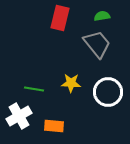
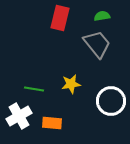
yellow star: moved 1 px down; rotated 12 degrees counterclockwise
white circle: moved 3 px right, 9 px down
orange rectangle: moved 2 px left, 3 px up
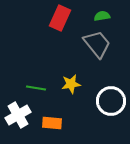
red rectangle: rotated 10 degrees clockwise
green line: moved 2 px right, 1 px up
white cross: moved 1 px left, 1 px up
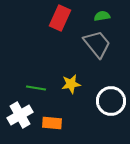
white cross: moved 2 px right
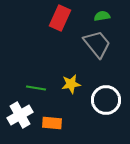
white circle: moved 5 px left, 1 px up
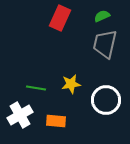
green semicircle: rotated 14 degrees counterclockwise
gray trapezoid: moved 8 px right; rotated 128 degrees counterclockwise
orange rectangle: moved 4 px right, 2 px up
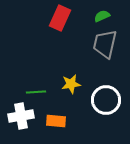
green line: moved 4 px down; rotated 12 degrees counterclockwise
white cross: moved 1 px right, 1 px down; rotated 20 degrees clockwise
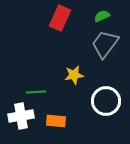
gray trapezoid: rotated 24 degrees clockwise
yellow star: moved 3 px right, 9 px up
white circle: moved 1 px down
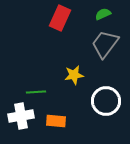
green semicircle: moved 1 px right, 2 px up
